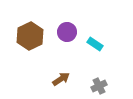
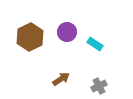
brown hexagon: moved 1 px down
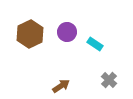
brown hexagon: moved 3 px up
brown arrow: moved 7 px down
gray cross: moved 10 px right, 6 px up; rotated 21 degrees counterclockwise
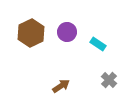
brown hexagon: moved 1 px right, 1 px up
cyan rectangle: moved 3 px right
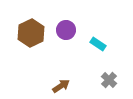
purple circle: moved 1 px left, 2 px up
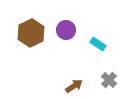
brown arrow: moved 13 px right
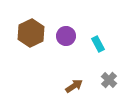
purple circle: moved 6 px down
cyan rectangle: rotated 28 degrees clockwise
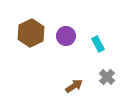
gray cross: moved 2 px left, 3 px up
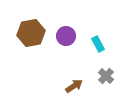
brown hexagon: rotated 16 degrees clockwise
gray cross: moved 1 px left, 1 px up
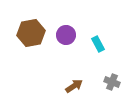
purple circle: moved 1 px up
gray cross: moved 6 px right, 6 px down; rotated 21 degrees counterclockwise
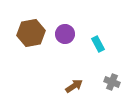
purple circle: moved 1 px left, 1 px up
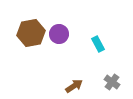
purple circle: moved 6 px left
gray cross: rotated 14 degrees clockwise
